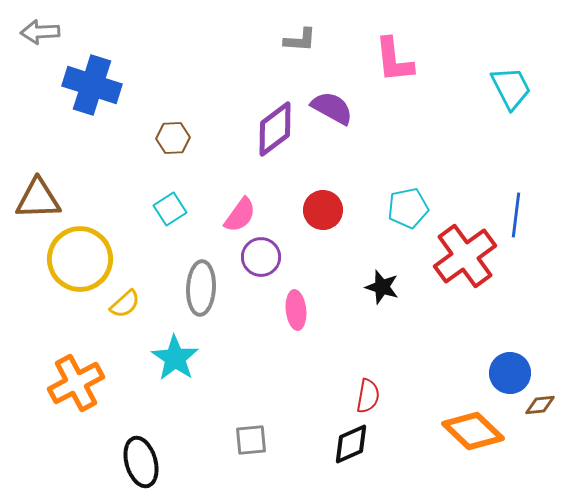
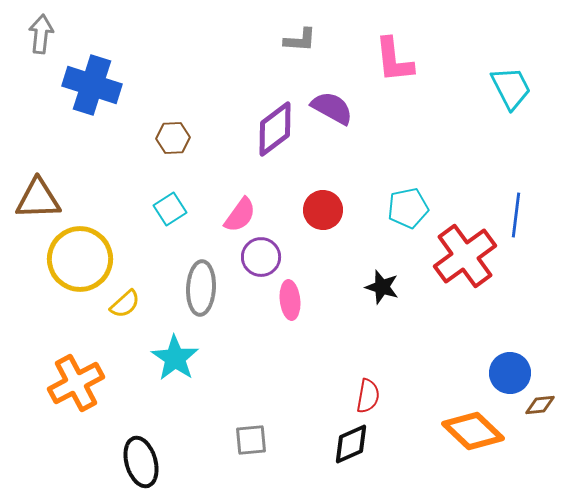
gray arrow: moved 1 px right, 2 px down; rotated 99 degrees clockwise
pink ellipse: moved 6 px left, 10 px up
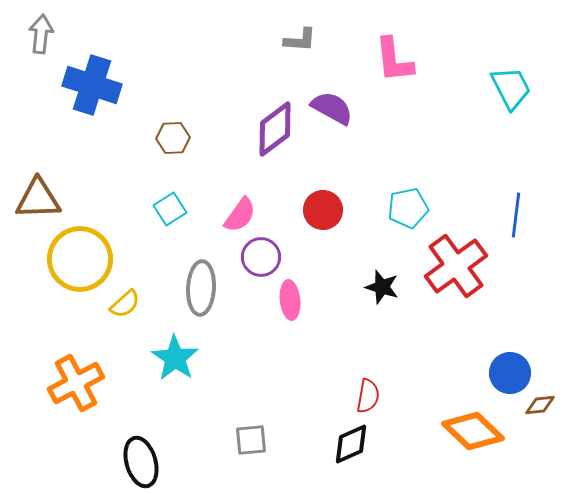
red cross: moved 9 px left, 10 px down
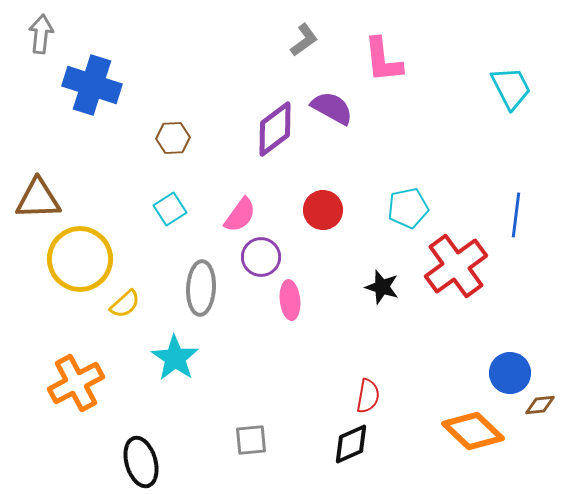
gray L-shape: moved 4 px right; rotated 40 degrees counterclockwise
pink L-shape: moved 11 px left
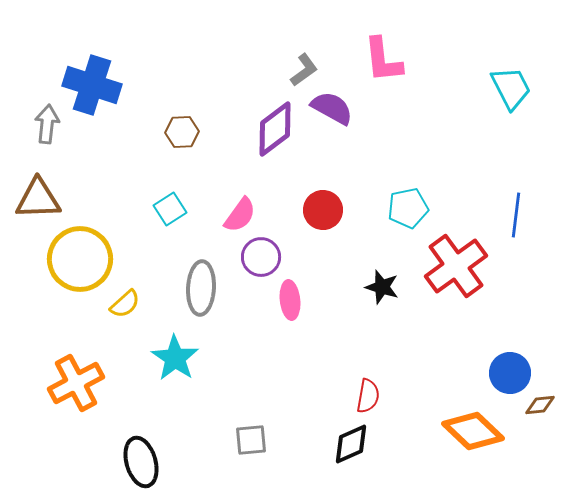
gray arrow: moved 6 px right, 90 px down
gray L-shape: moved 30 px down
brown hexagon: moved 9 px right, 6 px up
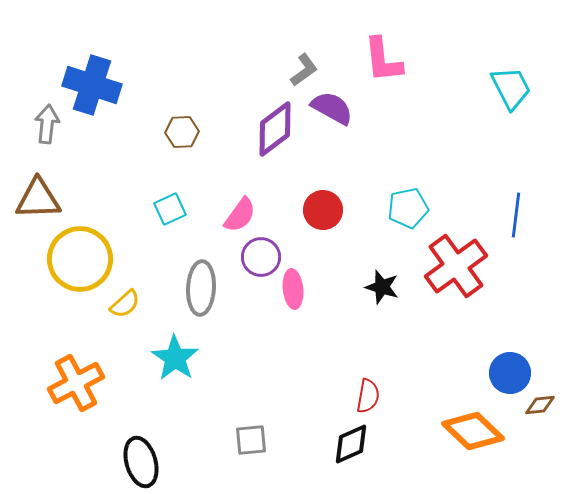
cyan square: rotated 8 degrees clockwise
pink ellipse: moved 3 px right, 11 px up
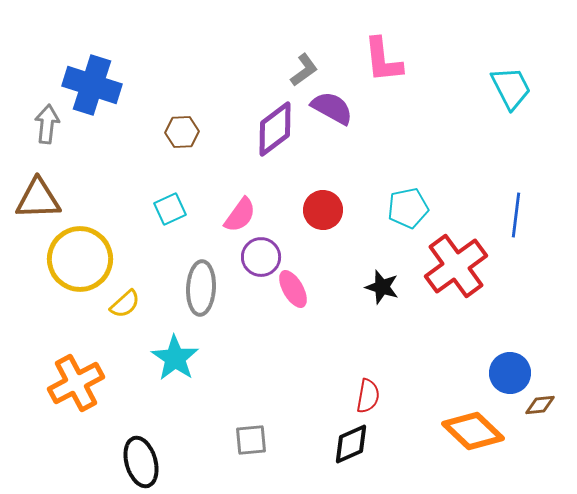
pink ellipse: rotated 24 degrees counterclockwise
